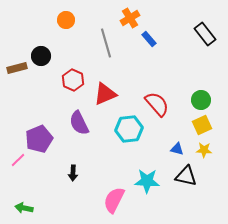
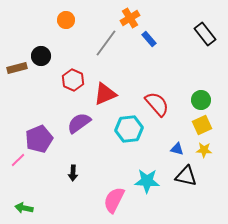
gray line: rotated 52 degrees clockwise
purple semicircle: rotated 80 degrees clockwise
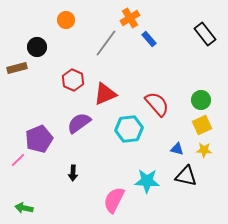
black circle: moved 4 px left, 9 px up
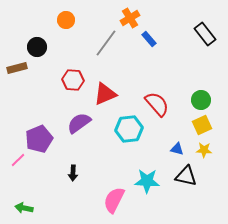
red hexagon: rotated 20 degrees counterclockwise
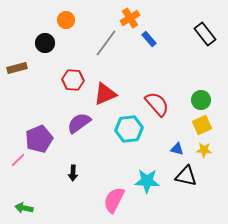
black circle: moved 8 px right, 4 px up
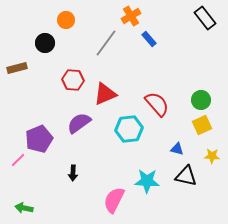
orange cross: moved 1 px right, 2 px up
black rectangle: moved 16 px up
yellow star: moved 8 px right, 6 px down
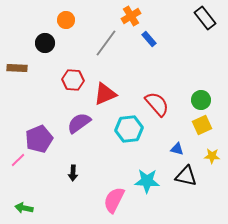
brown rectangle: rotated 18 degrees clockwise
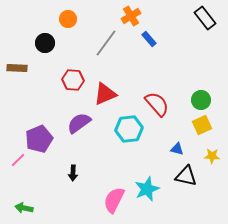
orange circle: moved 2 px right, 1 px up
cyan star: moved 8 px down; rotated 25 degrees counterclockwise
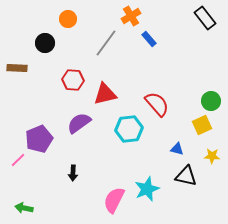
red triangle: rotated 10 degrees clockwise
green circle: moved 10 px right, 1 px down
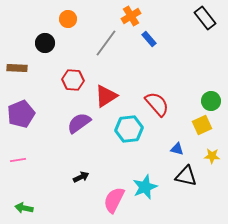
red triangle: moved 1 px right, 2 px down; rotated 20 degrees counterclockwise
purple pentagon: moved 18 px left, 25 px up
pink line: rotated 35 degrees clockwise
black arrow: moved 8 px right, 4 px down; rotated 119 degrees counterclockwise
cyan star: moved 2 px left, 2 px up
